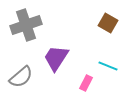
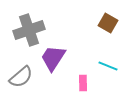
gray cross: moved 3 px right, 5 px down
purple trapezoid: moved 3 px left
pink rectangle: moved 3 px left; rotated 28 degrees counterclockwise
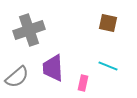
brown square: rotated 18 degrees counterclockwise
purple trapezoid: moved 10 px down; rotated 36 degrees counterclockwise
gray semicircle: moved 4 px left
pink rectangle: rotated 14 degrees clockwise
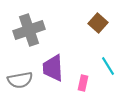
brown square: moved 10 px left; rotated 30 degrees clockwise
cyan line: rotated 36 degrees clockwise
gray semicircle: moved 3 px right, 3 px down; rotated 30 degrees clockwise
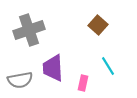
brown square: moved 2 px down
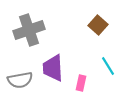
pink rectangle: moved 2 px left
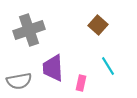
gray semicircle: moved 1 px left, 1 px down
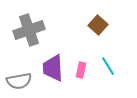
pink rectangle: moved 13 px up
